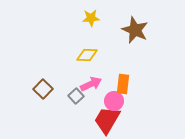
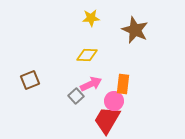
brown square: moved 13 px left, 9 px up; rotated 24 degrees clockwise
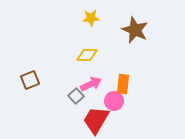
red trapezoid: moved 11 px left
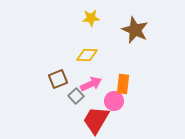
brown square: moved 28 px right, 1 px up
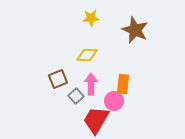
pink arrow: rotated 65 degrees counterclockwise
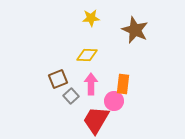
gray square: moved 5 px left
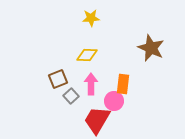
brown star: moved 16 px right, 18 px down
red trapezoid: moved 1 px right
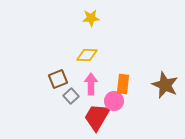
brown star: moved 14 px right, 37 px down
red trapezoid: moved 3 px up
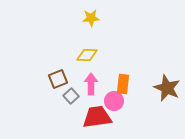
brown star: moved 2 px right, 3 px down
red trapezoid: rotated 52 degrees clockwise
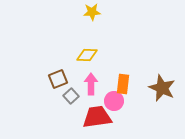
yellow star: moved 1 px right, 6 px up
brown star: moved 5 px left
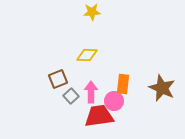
pink arrow: moved 8 px down
red trapezoid: moved 2 px right, 1 px up
